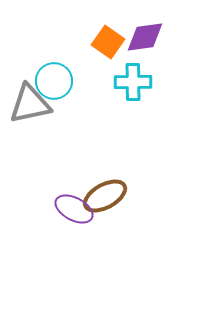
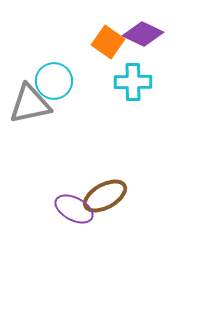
purple diamond: moved 2 px left, 3 px up; rotated 33 degrees clockwise
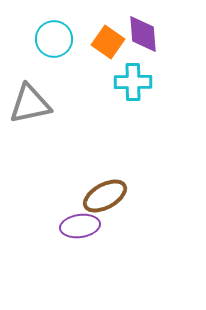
purple diamond: rotated 60 degrees clockwise
cyan circle: moved 42 px up
purple ellipse: moved 6 px right, 17 px down; rotated 36 degrees counterclockwise
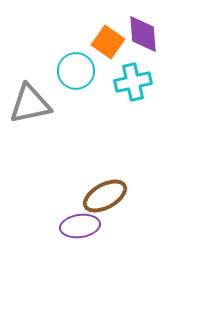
cyan circle: moved 22 px right, 32 px down
cyan cross: rotated 12 degrees counterclockwise
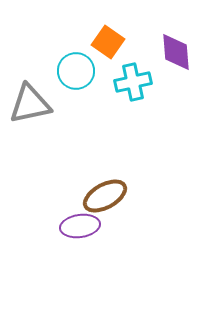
purple diamond: moved 33 px right, 18 px down
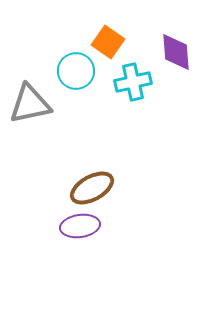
brown ellipse: moved 13 px left, 8 px up
